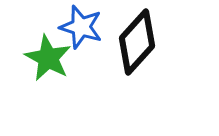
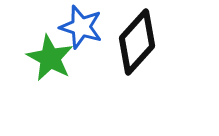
green star: moved 2 px right
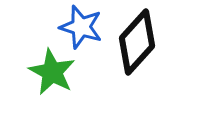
green star: moved 2 px right, 14 px down
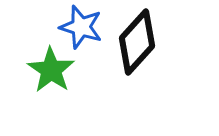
green star: moved 1 px left, 2 px up; rotated 6 degrees clockwise
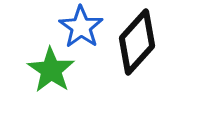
blue star: rotated 18 degrees clockwise
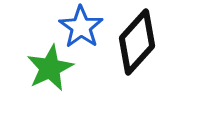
green star: moved 1 px left, 2 px up; rotated 12 degrees clockwise
